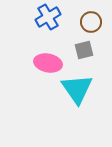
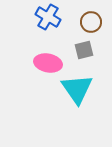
blue cross: rotated 30 degrees counterclockwise
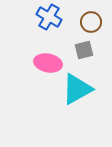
blue cross: moved 1 px right
cyan triangle: rotated 36 degrees clockwise
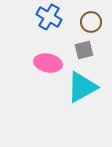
cyan triangle: moved 5 px right, 2 px up
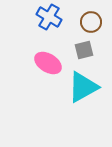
pink ellipse: rotated 20 degrees clockwise
cyan triangle: moved 1 px right
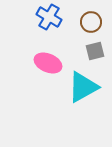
gray square: moved 11 px right, 1 px down
pink ellipse: rotated 8 degrees counterclockwise
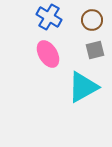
brown circle: moved 1 px right, 2 px up
gray square: moved 1 px up
pink ellipse: moved 9 px up; rotated 36 degrees clockwise
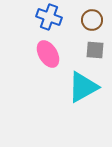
blue cross: rotated 10 degrees counterclockwise
gray square: rotated 18 degrees clockwise
